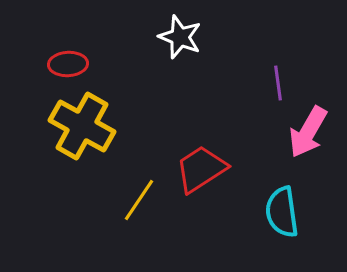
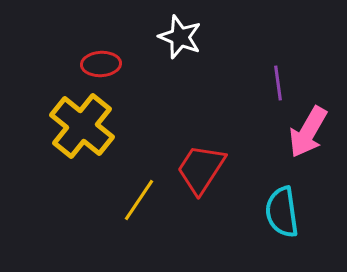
red ellipse: moved 33 px right
yellow cross: rotated 10 degrees clockwise
red trapezoid: rotated 24 degrees counterclockwise
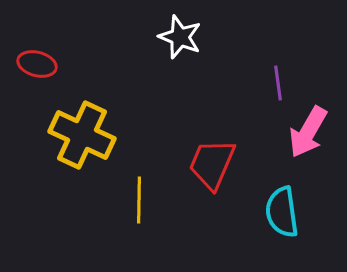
red ellipse: moved 64 px left; rotated 18 degrees clockwise
yellow cross: moved 9 px down; rotated 14 degrees counterclockwise
red trapezoid: moved 11 px right, 5 px up; rotated 10 degrees counterclockwise
yellow line: rotated 33 degrees counterclockwise
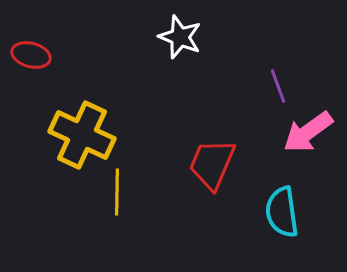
red ellipse: moved 6 px left, 9 px up
purple line: moved 3 px down; rotated 12 degrees counterclockwise
pink arrow: rotated 24 degrees clockwise
yellow line: moved 22 px left, 8 px up
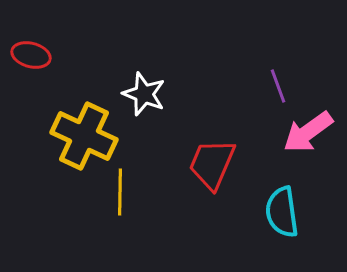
white star: moved 36 px left, 57 px down
yellow cross: moved 2 px right, 1 px down
yellow line: moved 3 px right
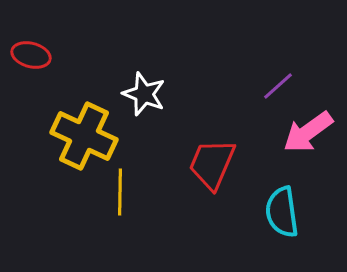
purple line: rotated 68 degrees clockwise
